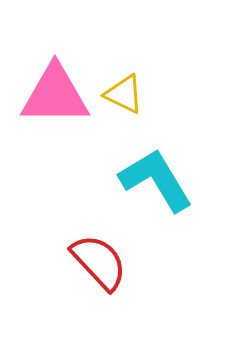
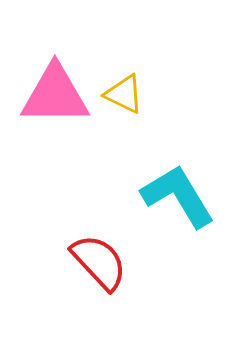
cyan L-shape: moved 22 px right, 16 px down
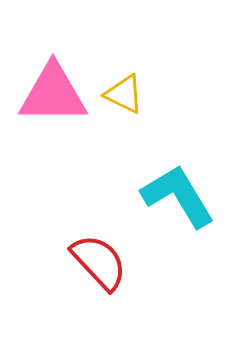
pink triangle: moved 2 px left, 1 px up
